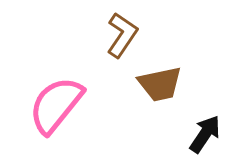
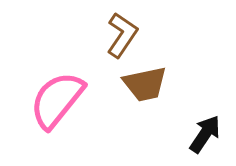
brown trapezoid: moved 15 px left
pink semicircle: moved 1 px right, 5 px up
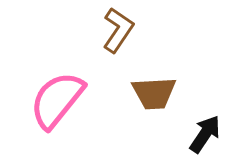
brown L-shape: moved 4 px left, 5 px up
brown trapezoid: moved 9 px right, 9 px down; rotated 9 degrees clockwise
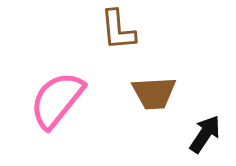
brown L-shape: rotated 141 degrees clockwise
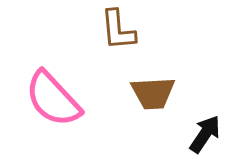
brown trapezoid: moved 1 px left
pink semicircle: moved 4 px left, 1 px up; rotated 82 degrees counterclockwise
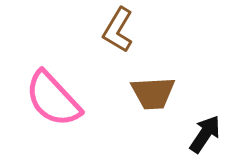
brown L-shape: rotated 36 degrees clockwise
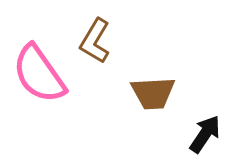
brown L-shape: moved 23 px left, 11 px down
pink semicircle: moved 14 px left, 25 px up; rotated 8 degrees clockwise
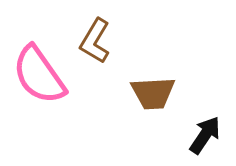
pink semicircle: moved 1 px down
black arrow: moved 1 px down
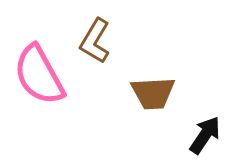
pink semicircle: rotated 6 degrees clockwise
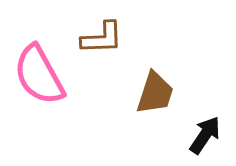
brown L-shape: moved 7 px right, 3 px up; rotated 123 degrees counterclockwise
brown trapezoid: moved 2 px right; rotated 69 degrees counterclockwise
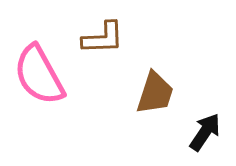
brown L-shape: moved 1 px right
black arrow: moved 3 px up
